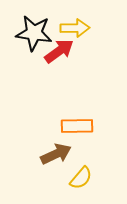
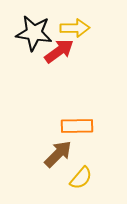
brown arrow: moved 2 px right; rotated 20 degrees counterclockwise
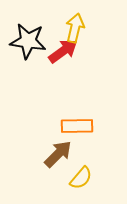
yellow arrow: rotated 76 degrees counterclockwise
black star: moved 6 px left, 8 px down
red arrow: moved 4 px right
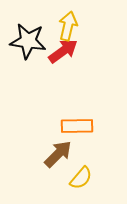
yellow arrow: moved 7 px left, 2 px up
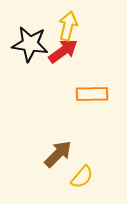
black star: moved 2 px right, 3 px down
orange rectangle: moved 15 px right, 32 px up
yellow semicircle: moved 1 px right, 1 px up
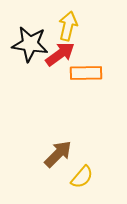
red arrow: moved 3 px left, 3 px down
orange rectangle: moved 6 px left, 21 px up
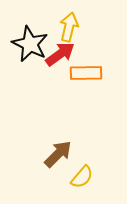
yellow arrow: moved 1 px right, 1 px down
black star: rotated 18 degrees clockwise
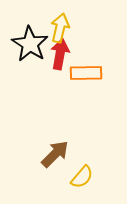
yellow arrow: moved 9 px left, 1 px down
black star: rotated 6 degrees clockwise
red arrow: rotated 44 degrees counterclockwise
brown arrow: moved 3 px left
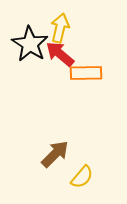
red arrow: rotated 60 degrees counterclockwise
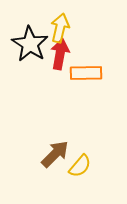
red arrow: rotated 60 degrees clockwise
yellow semicircle: moved 2 px left, 11 px up
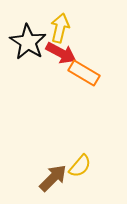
black star: moved 2 px left, 2 px up
red arrow: moved 1 px right, 1 px up; rotated 108 degrees clockwise
orange rectangle: moved 2 px left; rotated 32 degrees clockwise
brown arrow: moved 2 px left, 24 px down
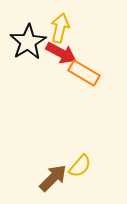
black star: rotated 9 degrees clockwise
